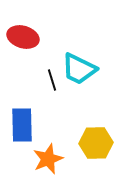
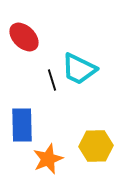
red ellipse: moved 1 px right; rotated 28 degrees clockwise
yellow hexagon: moved 3 px down
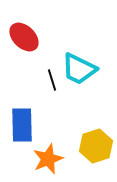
yellow hexagon: rotated 16 degrees counterclockwise
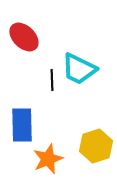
black line: rotated 15 degrees clockwise
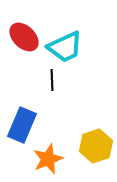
cyan trapezoid: moved 14 px left, 22 px up; rotated 51 degrees counterclockwise
blue rectangle: rotated 24 degrees clockwise
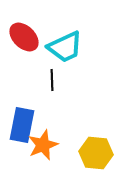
blue rectangle: rotated 12 degrees counterclockwise
yellow hexagon: moved 7 px down; rotated 24 degrees clockwise
orange star: moved 5 px left, 14 px up
